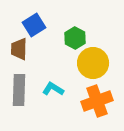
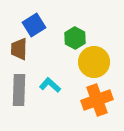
yellow circle: moved 1 px right, 1 px up
cyan L-shape: moved 3 px left, 4 px up; rotated 10 degrees clockwise
orange cross: moved 1 px up
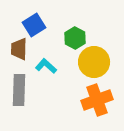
cyan L-shape: moved 4 px left, 19 px up
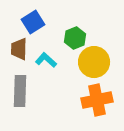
blue square: moved 1 px left, 3 px up
green hexagon: rotated 10 degrees clockwise
cyan L-shape: moved 6 px up
gray rectangle: moved 1 px right, 1 px down
orange cross: rotated 8 degrees clockwise
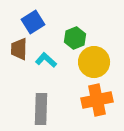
gray rectangle: moved 21 px right, 18 px down
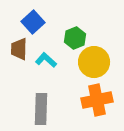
blue square: rotated 10 degrees counterclockwise
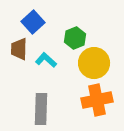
yellow circle: moved 1 px down
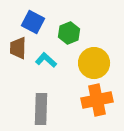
blue square: rotated 20 degrees counterclockwise
green hexagon: moved 6 px left, 5 px up
brown trapezoid: moved 1 px left, 1 px up
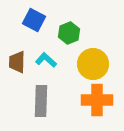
blue square: moved 1 px right, 2 px up
brown trapezoid: moved 1 px left, 14 px down
yellow circle: moved 1 px left, 1 px down
orange cross: rotated 12 degrees clockwise
gray rectangle: moved 8 px up
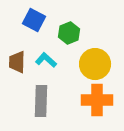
yellow circle: moved 2 px right
